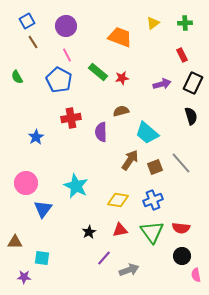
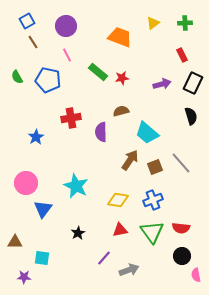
blue pentagon: moved 11 px left; rotated 15 degrees counterclockwise
black star: moved 11 px left, 1 px down
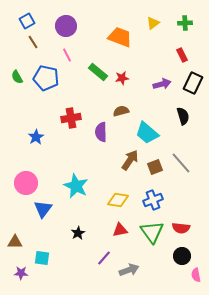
blue pentagon: moved 2 px left, 2 px up
black semicircle: moved 8 px left
purple star: moved 3 px left, 4 px up
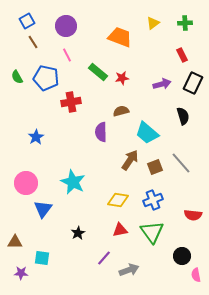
red cross: moved 16 px up
cyan star: moved 3 px left, 4 px up
red semicircle: moved 12 px right, 13 px up
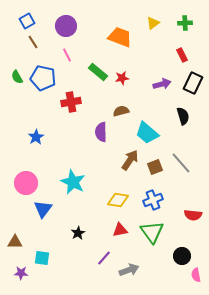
blue pentagon: moved 3 px left
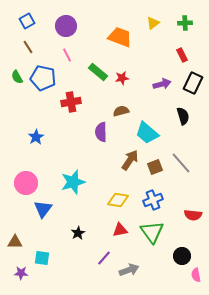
brown line: moved 5 px left, 5 px down
cyan star: rotated 30 degrees clockwise
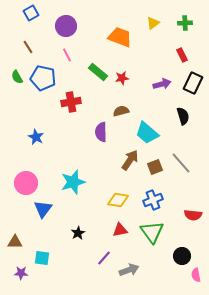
blue square: moved 4 px right, 8 px up
blue star: rotated 14 degrees counterclockwise
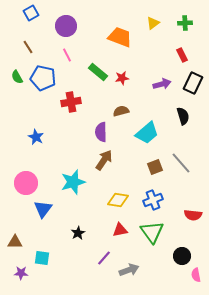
cyan trapezoid: rotated 80 degrees counterclockwise
brown arrow: moved 26 px left
